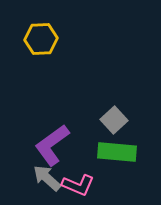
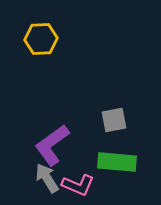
gray square: rotated 32 degrees clockwise
green rectangle: moved 10 px down
gray arrow: rotated 16 degrees clockwise
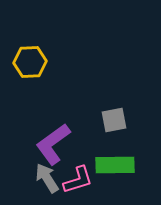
yellow hexagon: moved 11 px left, 23 px down
purple L-shape: moved 1 px right, 1 px up
green rectangle: moved 2 px left, 3 px down; rotated 6 degrees counterclockwise
pink L-shape: moved 5 px up; rotated 40 degrees counterclockwise
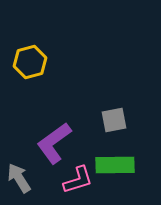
yellow hexagon: rotated 12 degrees counterclockwise
purple L-shape: moved 1 px right, 1 px up
gray arrow: moved 28 px left
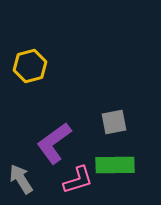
yellow hexagon: moved 4 px down
gray square: moved 2 px down
gray arrow: moved 2 px right, 1 px down
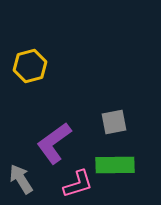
pink L-shape: moved 4 px down
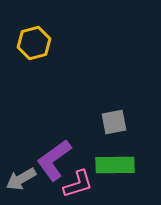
yellow hexagon: moved 4 px right, 23 px up
purple L-shape: moved 17 px down
gray arrow: rotated 88 degrees counterclockwise
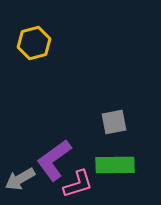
gray arrow: moved 1 px left
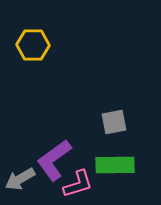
yellow hexagon: moved 1 px left, 2 px down; rotated 16 degrees clockwise
